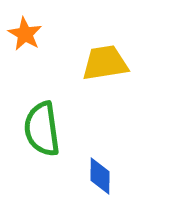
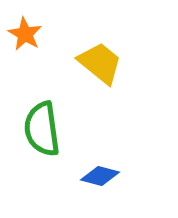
yellow trapezoid: moved 5 px left; rotated 48 degrees clockwise
blue diamond: rotated 75 degrees counterclockwise
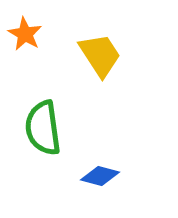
yellow trapezoid: moved 8 px up; rotated 18 degrees clockwise
green semicircle: moved 1 px right, 1 px up
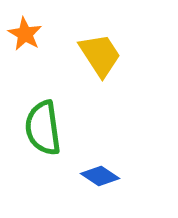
blue diamond: rotated 18 degrees clockwise
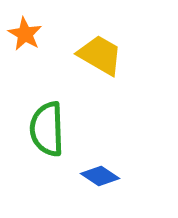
yellow trapezoid: rotated 27 degrees counterclockwise
green semicircle: moved 4 px right, 1 px down; rotated 6 degrees clockwise
